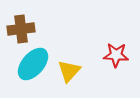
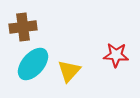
brown cross: moved 2 px right, 2 px up
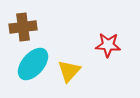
red star: moved 8 px left, 10 px up
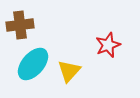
brown cross: moved 3 px left, 2 px up
red star: rotated 25 degrees counterclockwise
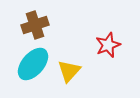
brown cross: moved 15 px right; rotated 12 degrees counterclockwise
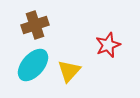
cyan ellipse: moved 1 px down
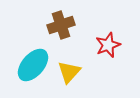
brown cross: moved 26 px right
yellow triangle: moved 1 px down
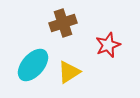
brown cross: moved 2 px right, 2 px up
yellow triangle: rotated 15 degrees clockwise
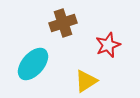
cyan ellipse: moved 1 px up
yellow triangle: moved 17 px right, 9 px down
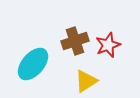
brown cross: moved 12 px right, 18 px down
